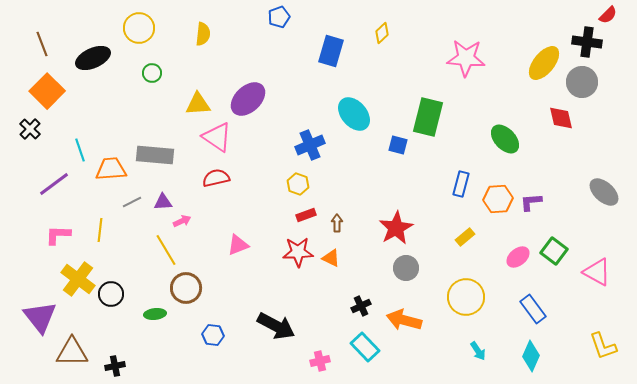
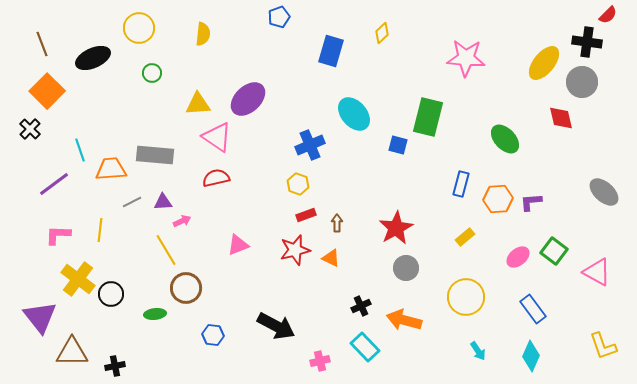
red star at (298, 252): moved 3 px left, 2 px up; rotated 12 degrees counterclockwise
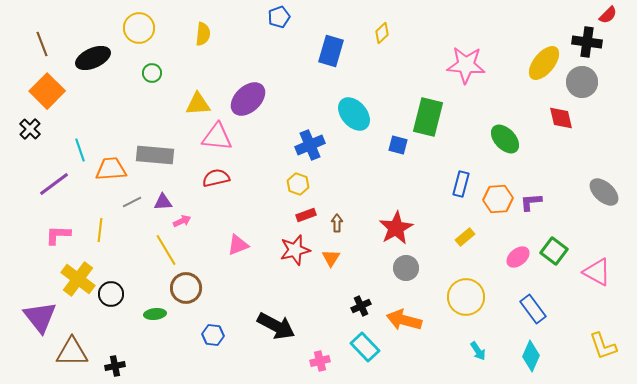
pink star at (466, 58): moved 7 px down
pink triangle at (217, 137): rotated 28 degrees counterclockwise
orange triangle at (331, 258): rotated 36 degrees clockwise
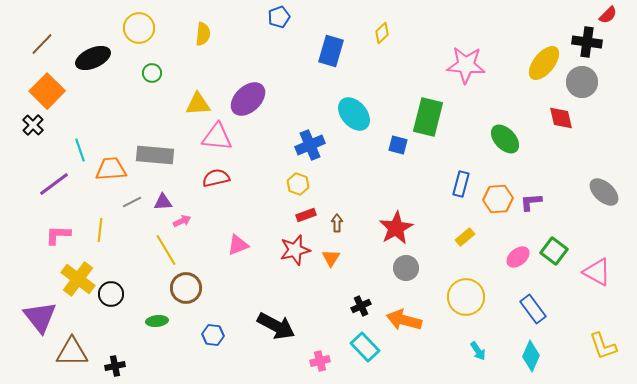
brown line at (42, 44): rotated 65 degrees clockwise
black cross at (30, 129): moved 3 px right, 4 px up
green ellipse at (155, 314): moved 2 px right, 7 px down
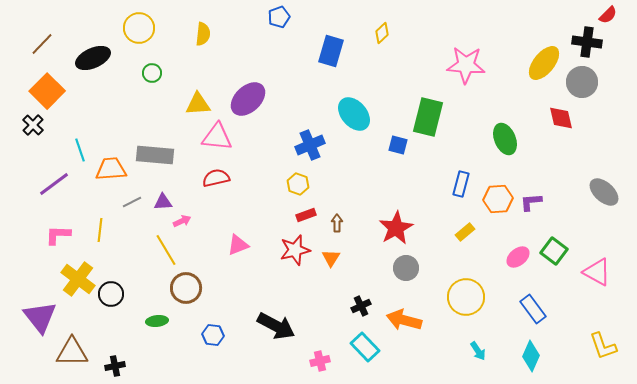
green ellipse at (505, 139): rotated 20 degrees clockwise
yellow rectangle at (465, 237): moved 5 px up
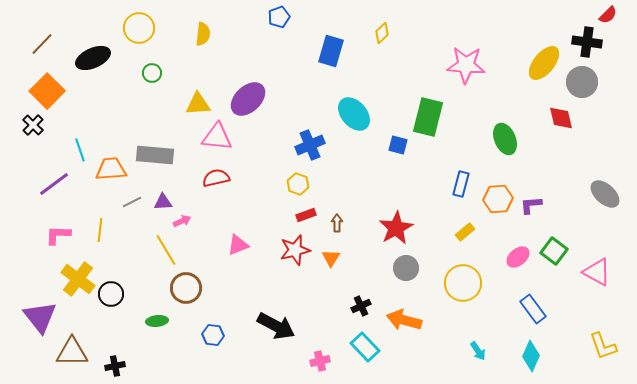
gray ellipse at (604, 192): moved 1 px right, 2 px down
purple L-shape at (531, 202): moved 3 px down
yellow circle at (466, 297): moved 3 px left, 14 px up
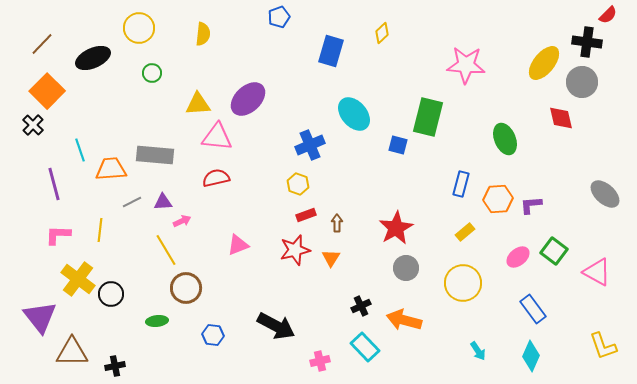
purple line at (54, 184): rotated 68 degrees counterclockwise
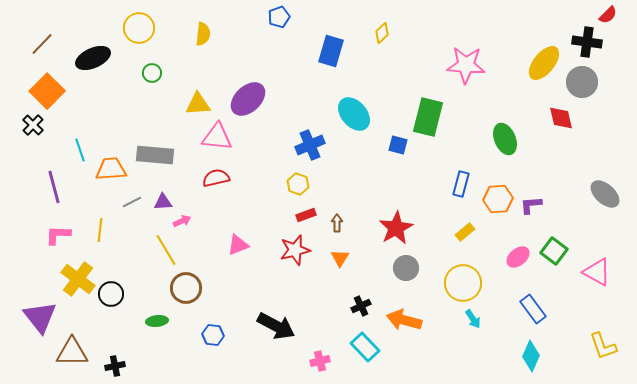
purple line at (54, 184): moved 3 px down
orange triangle at (331, 258): moved 9 px right
cyan arrow at (478, 351): moved 5 px left, 32 px up
